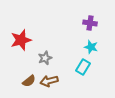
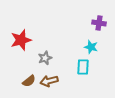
purple cross: moved 9 px right
cyan rectangle: rotated 28 degrees counterclockwise
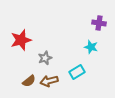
cyan rectangle: moved 6 px left, 5 px down; rotated 56 degrees clockwise
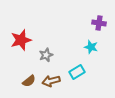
gray star: moved 1 px right, 3 px up
brown arrow: moved 2 px right
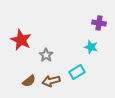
red star: rotated 30 degrees counterclockwise
gray star: rotated 16 degrees counterclockwise
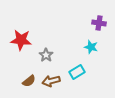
red star: rotated 20 degrees counterclockwise
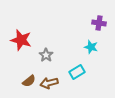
red star: rotated 10 degrees clockwise
brown arrow: moved 2 px left, 2 px down
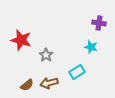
brown semicircle: moved 2 px left, 4 px down
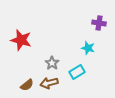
cyan star: moved 3 px left, 1 px down
gray star: moved 6 px right, 8 px down
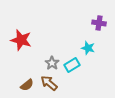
cyan rectangle: moved 5 px left, 7 px up
brown arrow: rotated 54 degrees clockwise
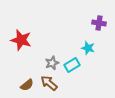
gray star: rotated 16 degrees clockwise
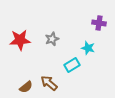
red star: moved 1 px left; rotated 20 degrees counterclockwise
gray star: moved 24 px up
brown semicircle: moved 1 px left, 2 px down
